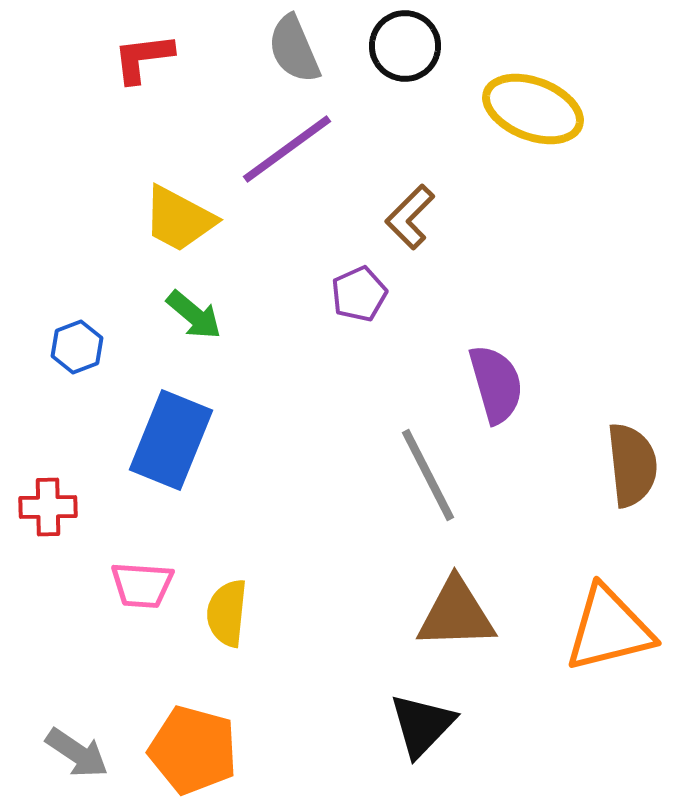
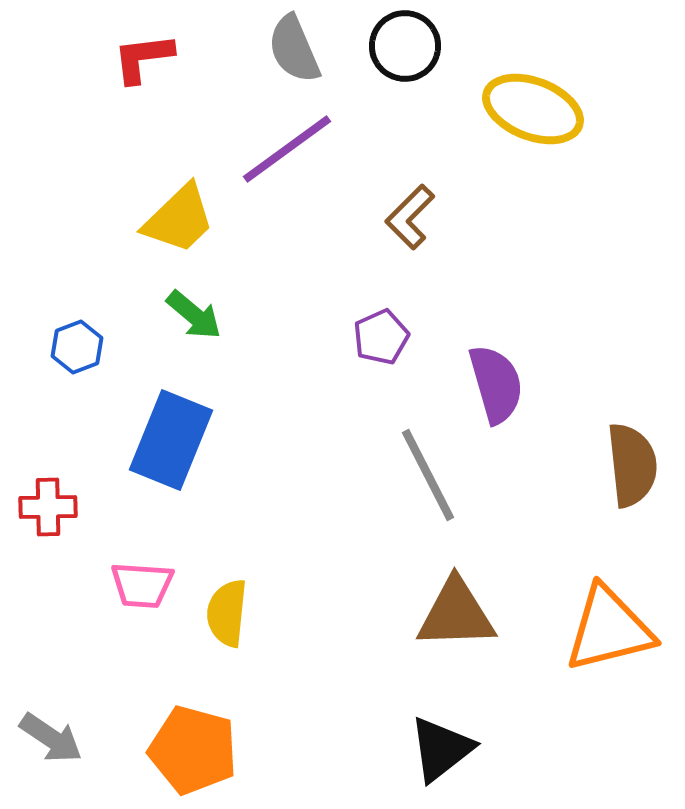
yellow trapezoid: rotated 72 degrees counterclockwise
purple pentagon: moved 22 px right, 43 px down
black triangle: moved 19 px right, 24 px down; rotated 8 degrees clockwise
gray arrow: moved 26 px left, 15 px up
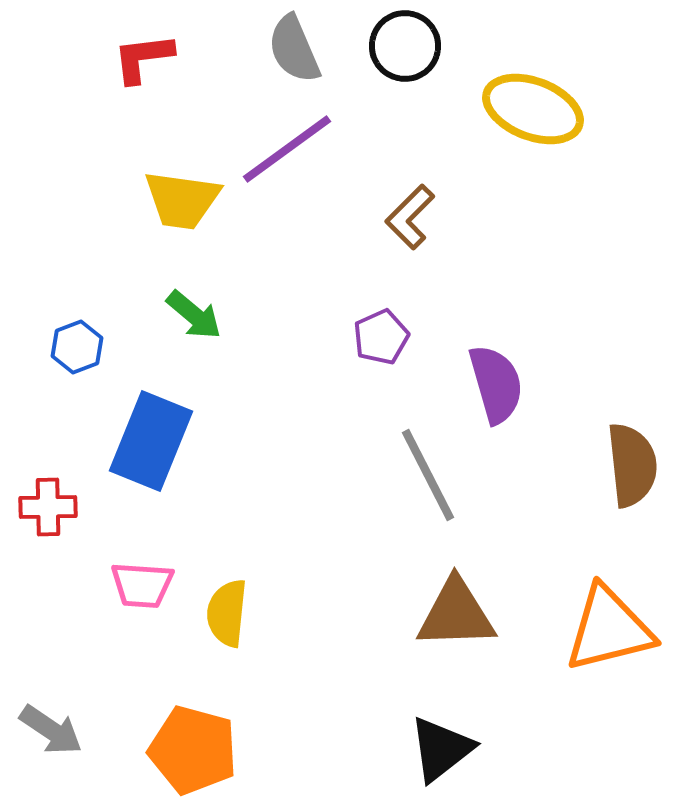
yellow trapezoid: moved 3 px right, 19 px up; rotated 52 degrees clockwise
blue rectangle: moved 20 px left, 1 px down
gray arrow: moved 8 px up
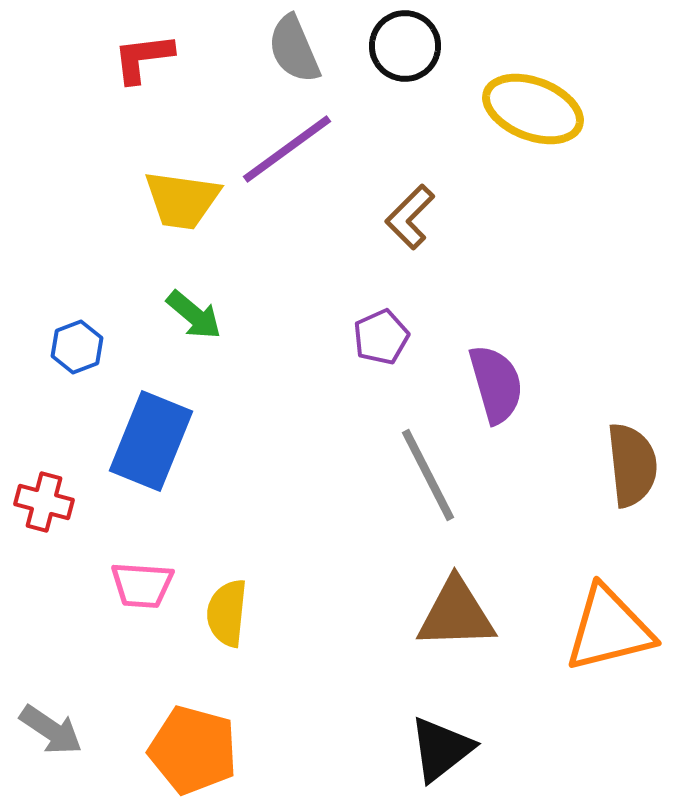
red cross: moved 4 px left, 5 px up; rotated 16 degrees clockwise
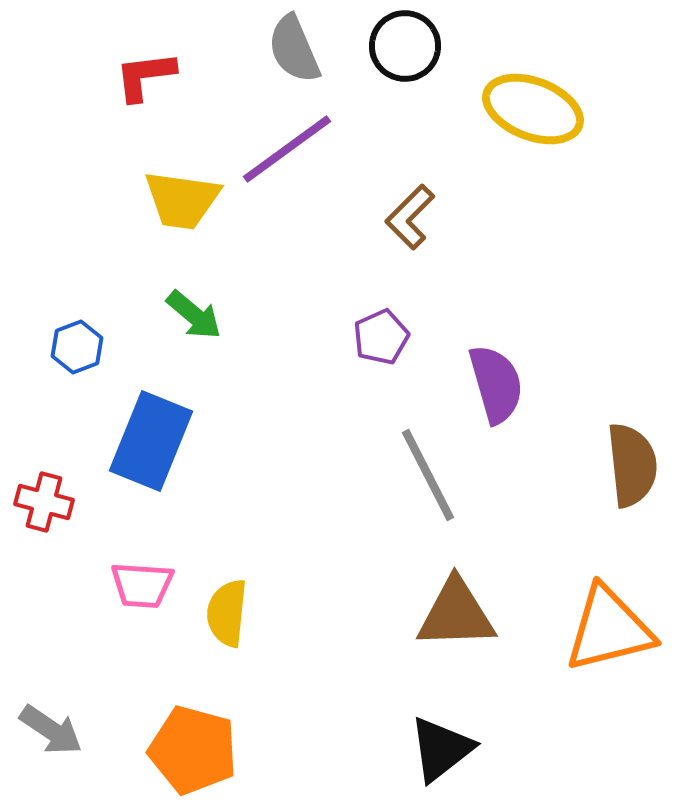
red L-shape: moved 2 px right, 18 px down
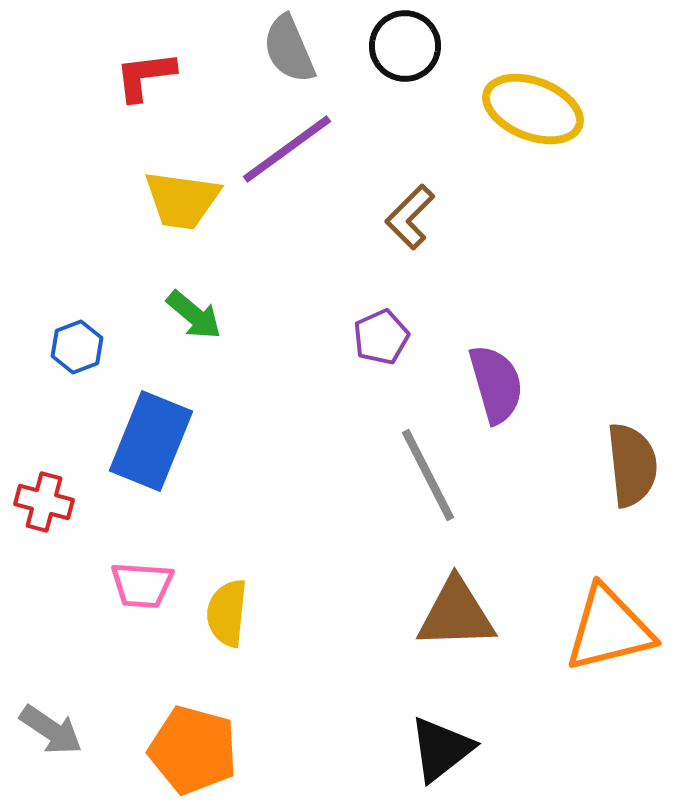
gray semicircle: moved 5 px left
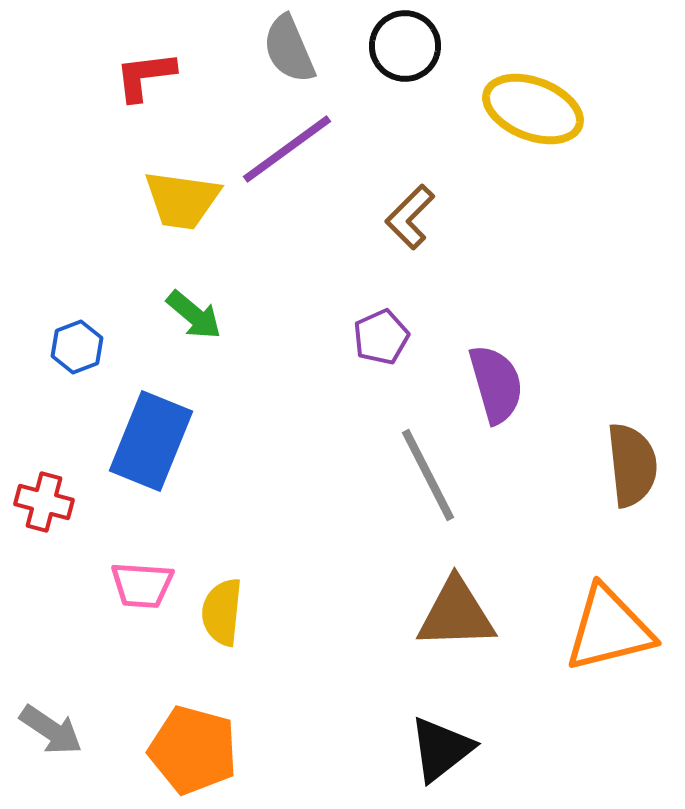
yellow semicircle: moved 5 px left, 1 px up
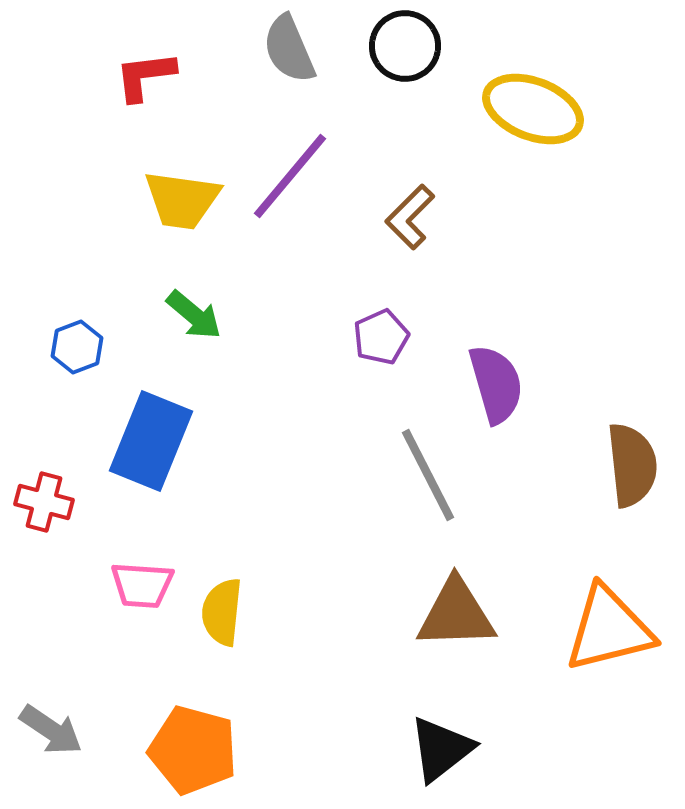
purple line: moved 3 px right, 27 px down; rotated 14 degrees counterclockwise
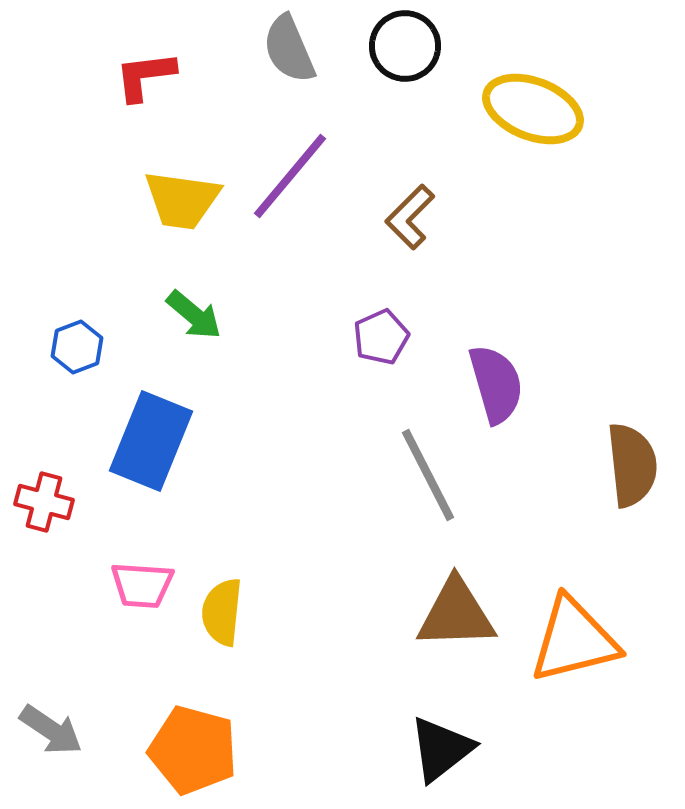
orange triangle: moved 35 px left, 11 px down
